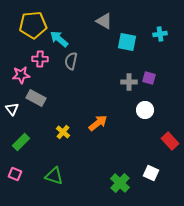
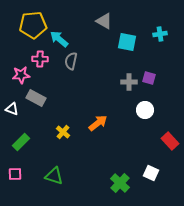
white triangle: rotated 32 degrees counterclockwise
pink square: rotated 24 degrees counterclockwise
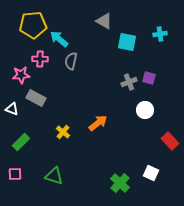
gray cross: rotated 21 degrees counterclockwise
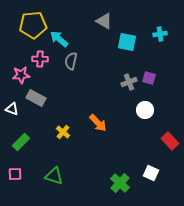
orange arrow: rotated 84 degrees clockwise
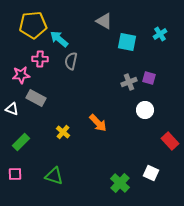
cyan cross: rotated 24 degrees counterclockwise
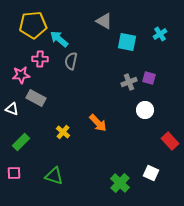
pink square: moved 1 px left, 1 px up
